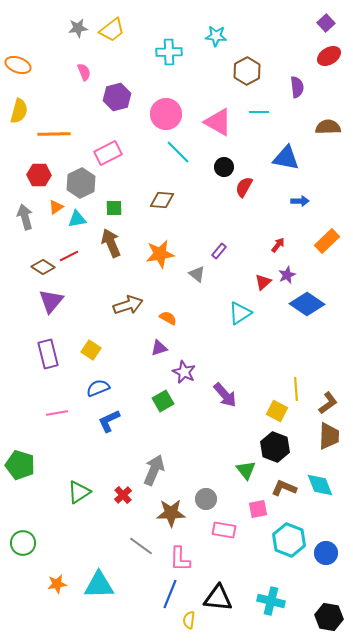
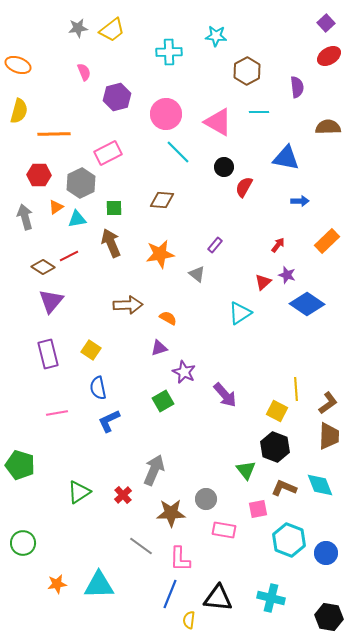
purple rectangle at (219, 251): moved 4 px left, 6 px up
purple star at (287, 275): rotated 30 degrees counterclockwise
brown arrow at (128, 305): rotated 16 degrees clockwise
blue semicircle at (98, 388): rotated 80 degrees counterclockwise
cyan cross at (271, 601): moved 3 px up
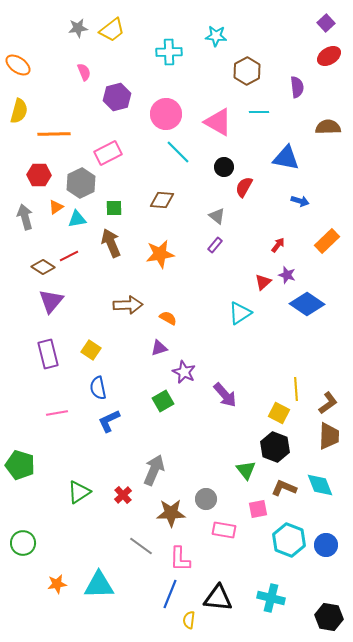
orange ellipse at (18, 65): rotated 15 degrees clockwise
blue arrow at (300, 201): rotated 18 degrees clockwise
gray triangle at (197, 274): moved 20 px right, 58 px up
yellow square at (277, 411): moved 2 px right, 2 px down
blue circle at (326, 553): moved 8 px up
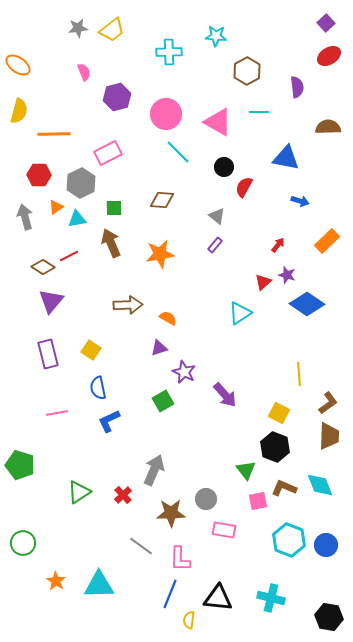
yellow line at (296, 389): moved 3 px right, 15 px up
pink square at (258, 509): moved 8 px up
orange star at (57, 584): moved 1 px left, 3 px up; rotated 30 degrees counterclockwise
